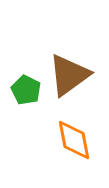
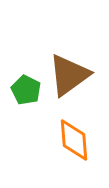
orange diamond: rotated 6 degrees clockwise
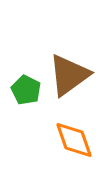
orange diamond: rotated 15 degrees counterclockwise
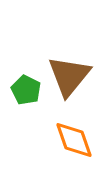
brown triangle: moved 1 px down; rotated 15 degrees counterclockwise
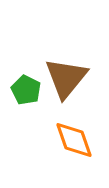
brown triangle: moved 3 px left, 2 px down
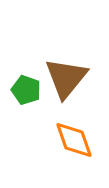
green pentagon: rotated 8 degrees counterclockwise
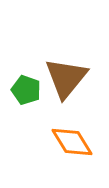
orange diamond: moved 2 px left, 2 px down; rotated 12 degrees counterclockwise
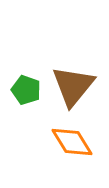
brown triangle: moved 7 px right, 8 px down
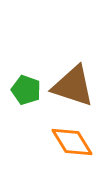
brown triangle: rotated 51 degrees counterclockwise
